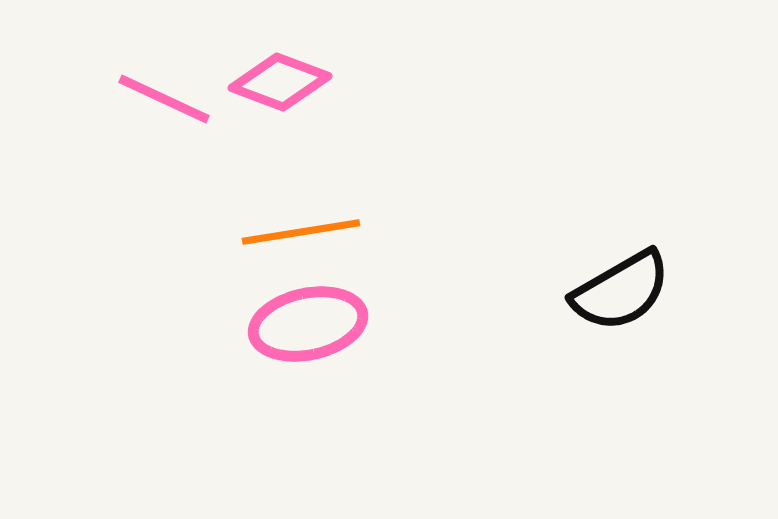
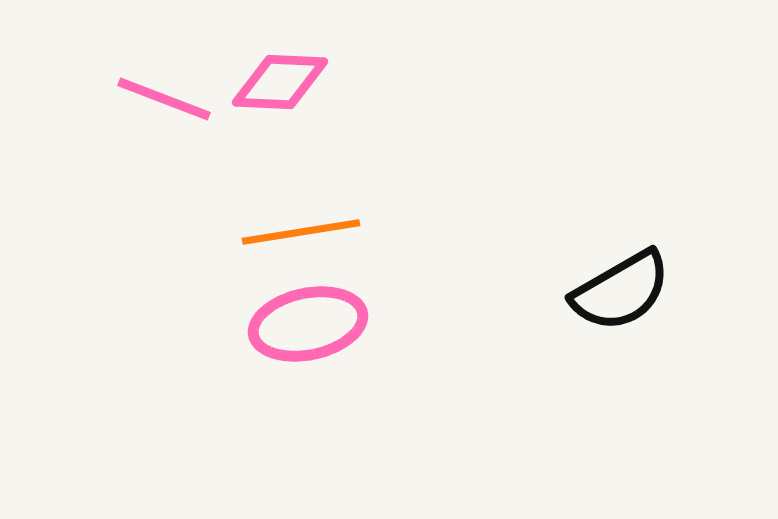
pink diamond: rotated 18 degrees counterclockwise
pink line: rotated 4 degrees counterclockwise
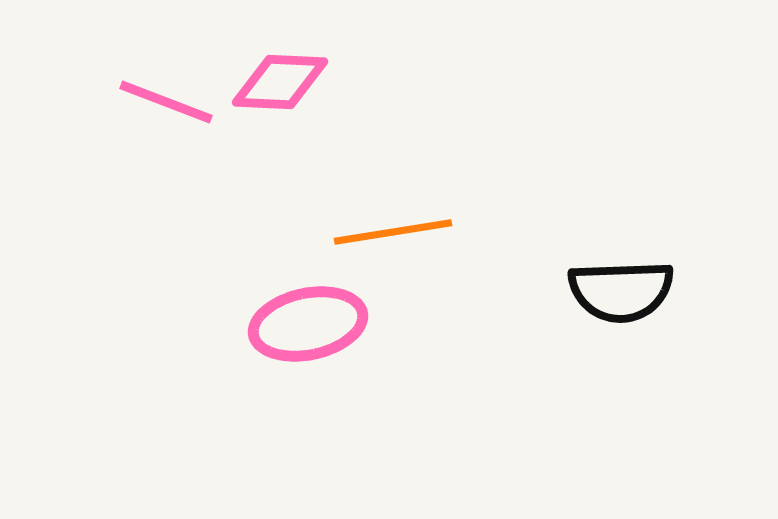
pink line: moved 2 px right, 3 px down
orange line: moved 92 px right
black semicircle: rotated 28 degrees clockwise
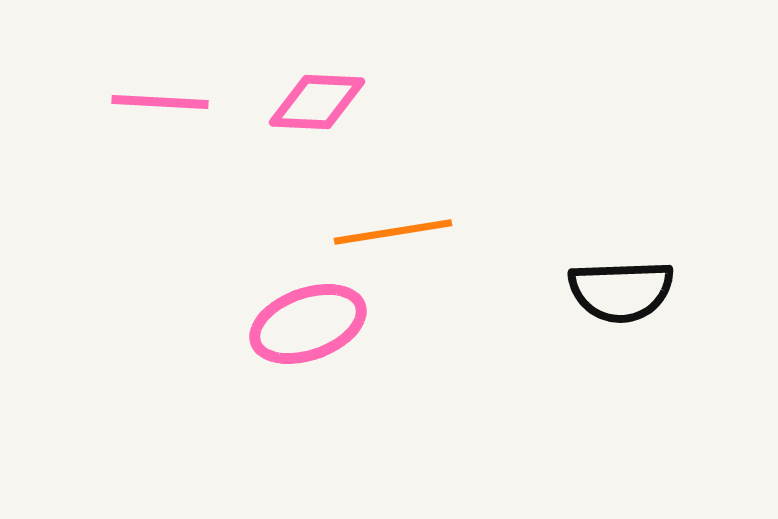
pink diamond: moved 37 px right, 20 px down
pink line: moved 6 px left; rotated 18 degrees counterclockwise
pink ellipse: rotated 8 degrees counterclockwise
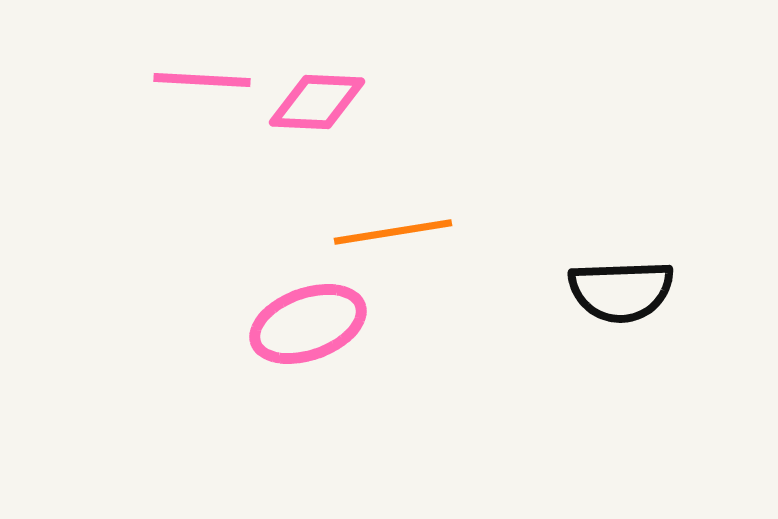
pink line: moved 42 px right, 22 px up
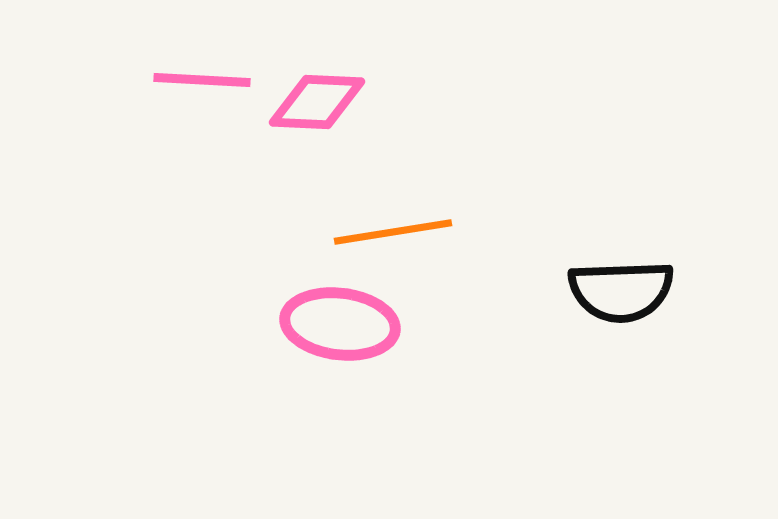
pink ellipse: moved 32 px right; rotated 27 degrees clockwise
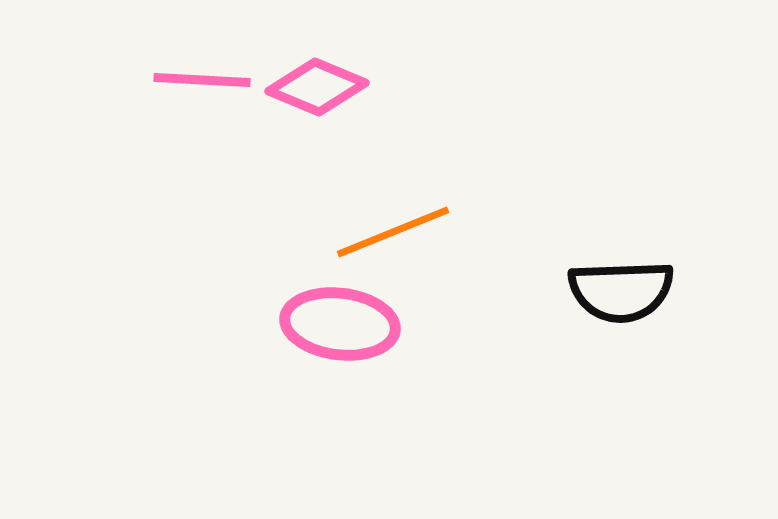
pink diamond: moved 15 px up; rotated 20 degrees clockwise
orange line: rotated 13 degrees counterclockwise
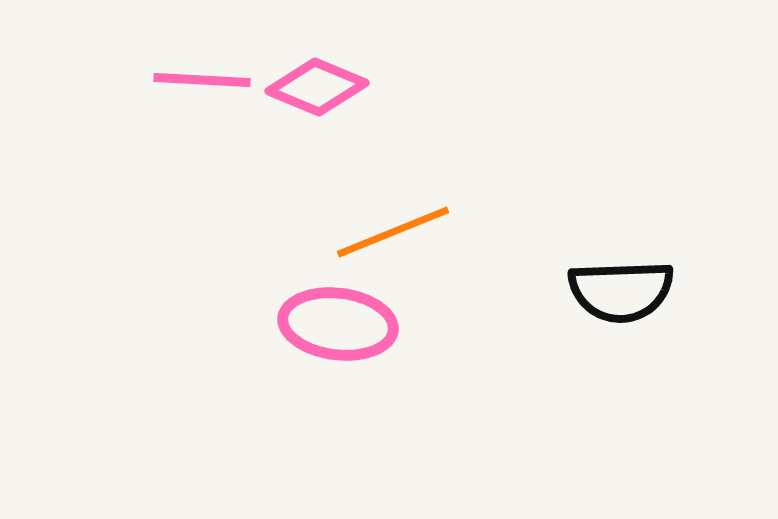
pink ellipse: moved 2 px left
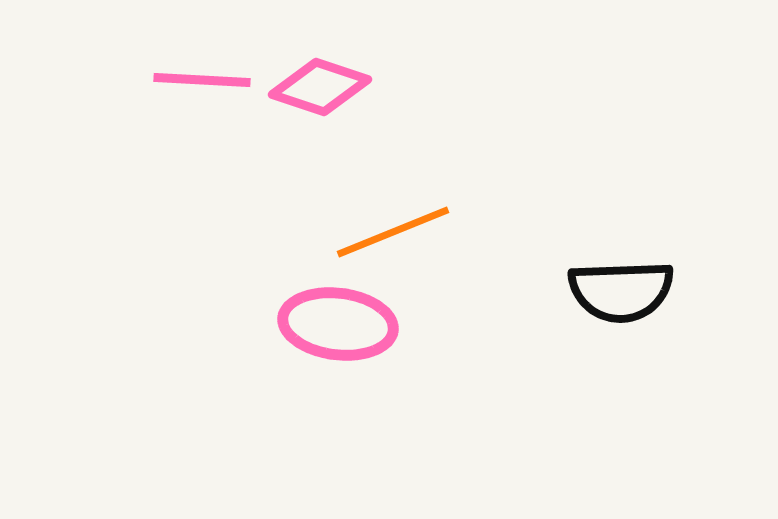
pink diamond: moved 3 px right; rotated 4 degrees counterclockwise
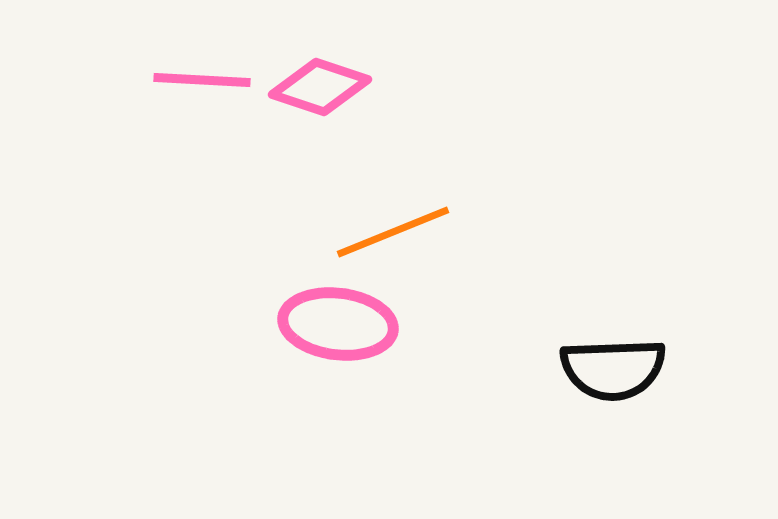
black semicircle: moved 8 px left, 78 px down
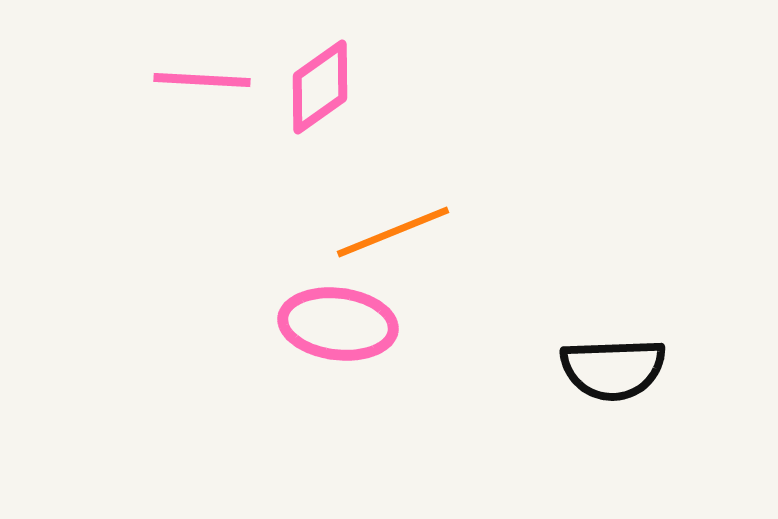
pink diamond: rotated 54 degrees counterclockwise
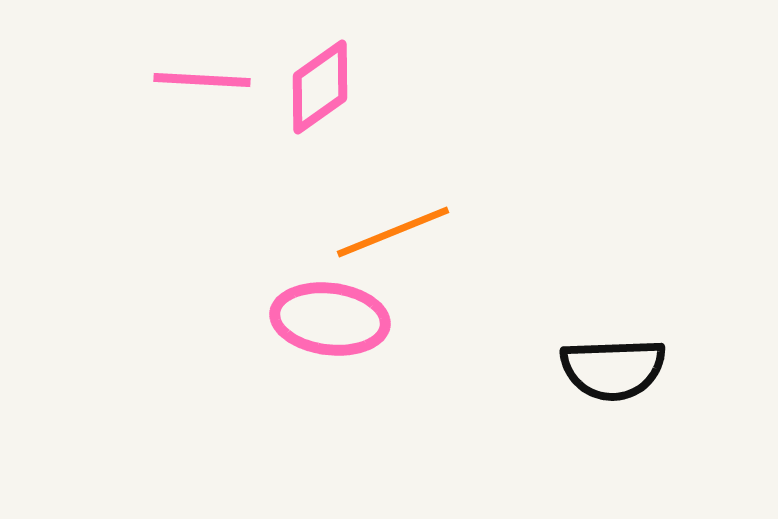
pink ellipse: moved 8 px left, 5 px up
